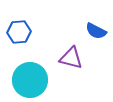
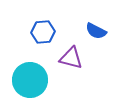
blue hexagon: moved 24 px right
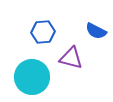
cyan circle: moved 2 px right, 3 px up
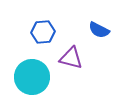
blue semicircle: moved 3 px right, 1 px up
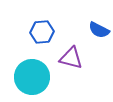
blue hexagon: moved 1 px left
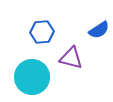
blue semicircle: rotated 60 degrees counterclockwise
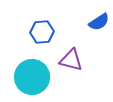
blue semicircle: moved 8 px up
purple triangle: moved 2 px down
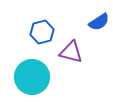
blue hexagon: rotated 10 degrees counterclockwise
purple triangle: moved 8 px up
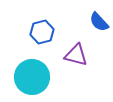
blue semicircle: rotated 80 degrees clockwise
purple triangle: moved 5 px right, 3 px down
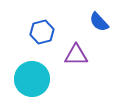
purple triangle: rotated 15 degrees counterclockwise
cyan circle: moved 2 px down
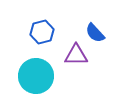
blue semicircle: moved 4 px left, 11 px down
cyan circle: moved 4 px right, 3 px up
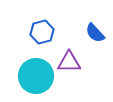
purple triangle: moved 7 px left, 7 px down
